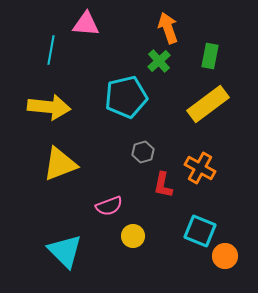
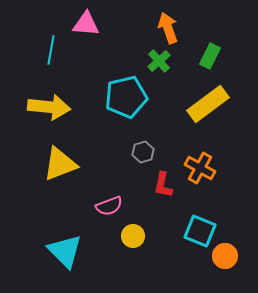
green rectangle: rotated 15 degrees clockwise
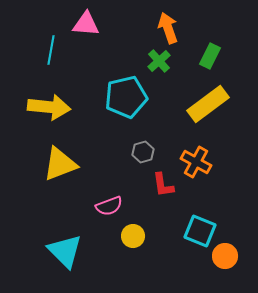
orange cross: moved 4 px left, 6 px up
red L-shape: rotated 20 degrees counterclockwise
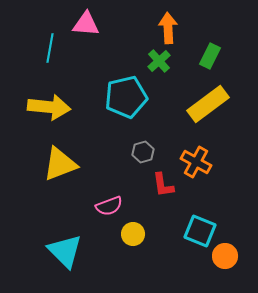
orange arrow: rotated 16 degrees clockwise
cyan line: moved 1 px left, 2 px up
yellow circle: moved 2 px up
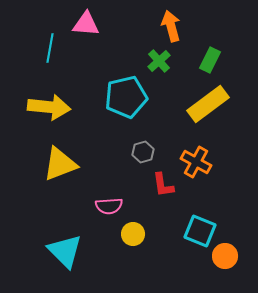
orange arrow: moved 3 px right, 2 px up; rotated 12 degrees counterclockwise
green rectangle: moved 4 px down
pink semicircle: rotated 16 degrees clockwise
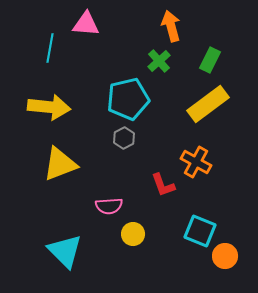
cyan pentagon: moved 2 px right, 2 px down
gray hexagon: moved 19 px left, 14 px up; rotated 10 degrees counterclockwise
red L-shape: rotated 12 degrees counterclockwise
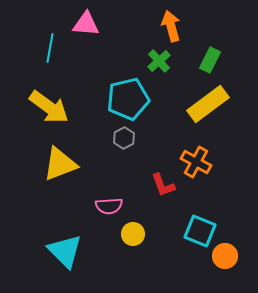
yellow arrow: rotated 30 degrees clockwise
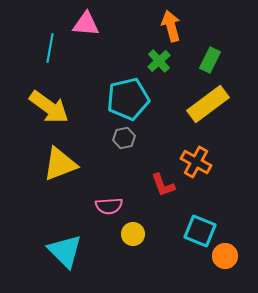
gray hexagon: rotated 15 degrees clockwise
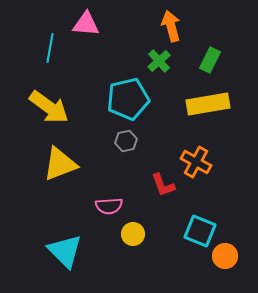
yellow rectangle: rotated 27 degrees clockwise
gray hexagon: moved 2 px right, 3 px down
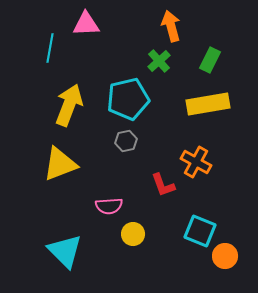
pink triangle: rotated 8 degrees counterclockwise
yellow arrow: moved 20 px right, 2 px up; rotated 105 degrees counterclockwise
